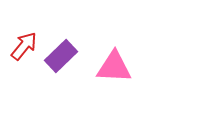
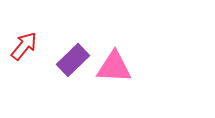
purple rectangle: moved 12 px right, 4 px down
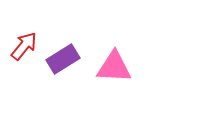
purple rectangle: moved 10 px left, 1 px up; rotated 12 degrees clockwise
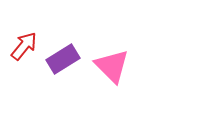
pink triangle: moved 2 px left, 1 px up; rotated 42 degrees clockwise
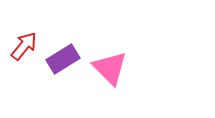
pink triangle: moved 2 px left, 2 px down
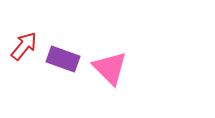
purple rectangle: rotated 52 degrees clockwise
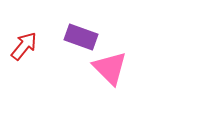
purple rectangle: moved 18 px right, 22 px up
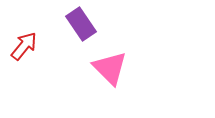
purple rectangle: moved 13 px up; rotated 36 degrees clockwise
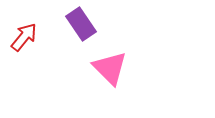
red arrow: moved 9 px up
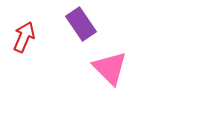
red arrow: rotated 16 degrees counterclockwise
